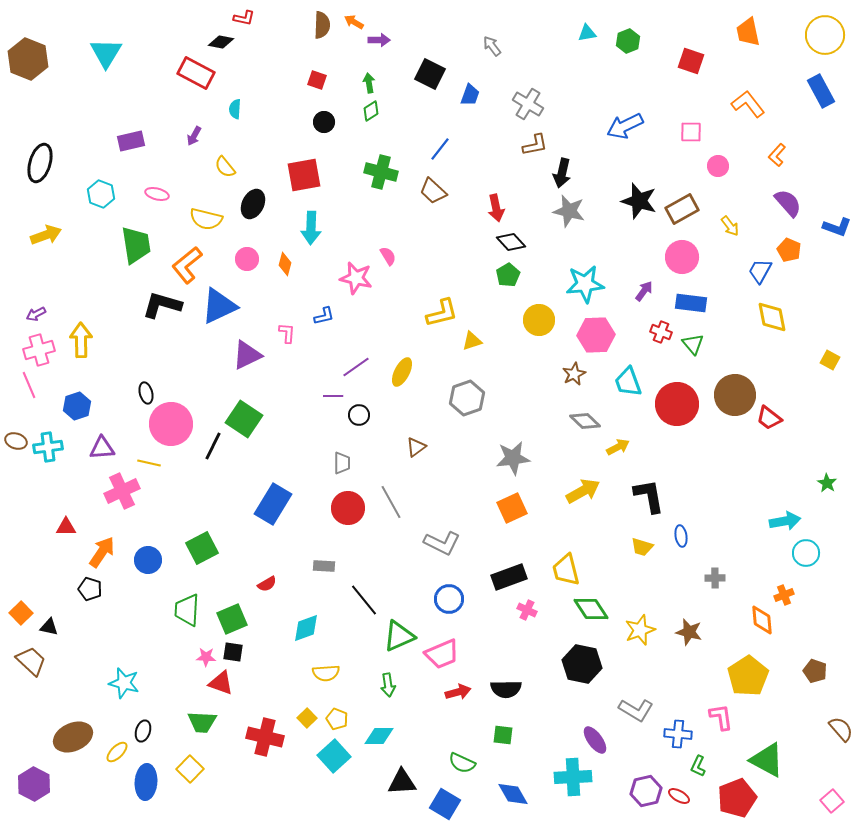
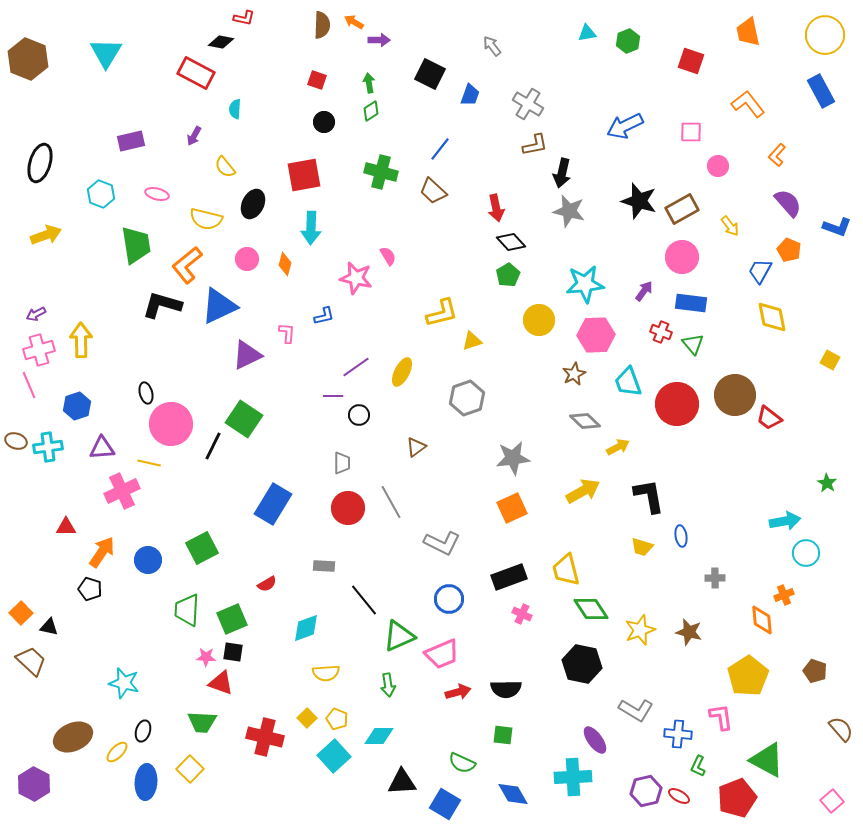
pink cross at (527, 610): moved 5 px left, 4 px down
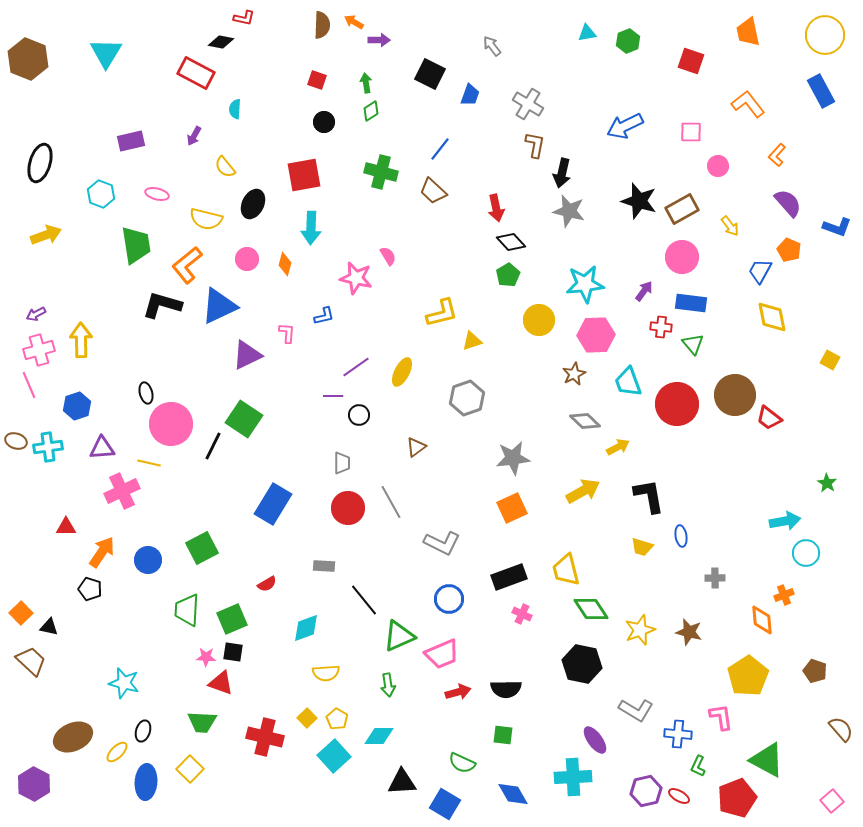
green arrow at (369, 83): moved 3 px left
brown L-shape at (535, 145): rotated 68 degrees counterclockwise
red cross at (661, 332): moved 5 px up; rotated 15 degrees counterclockwise
yellow pentagon at (337, 719): rotated 10 degrees clockwise
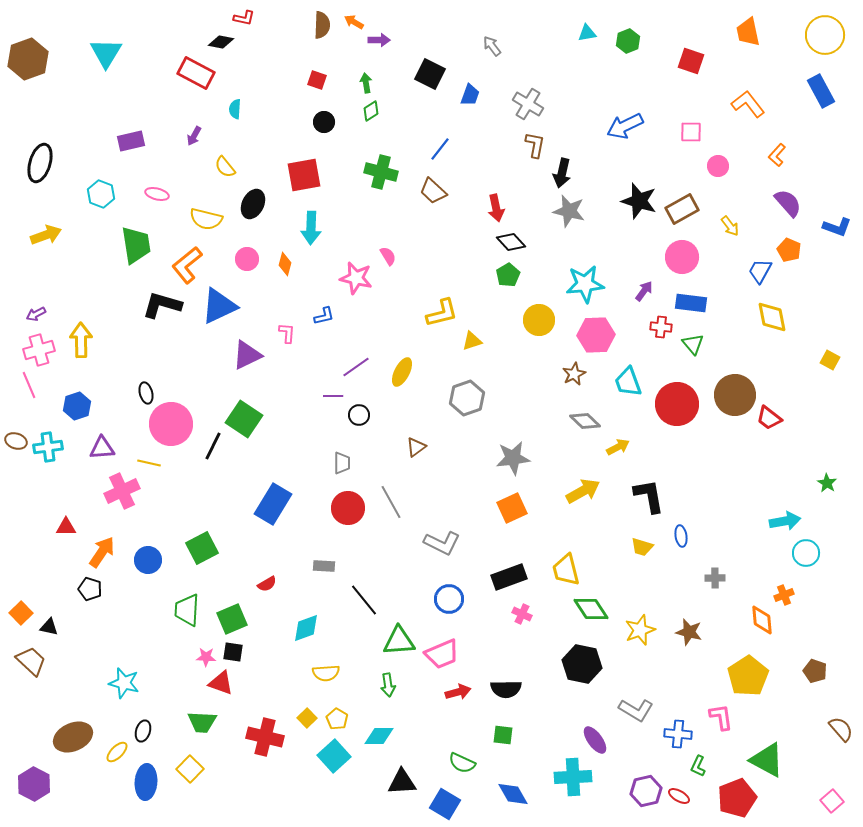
brown hexagon at (28, 59): rotated 18 degrees clockwise
green triangle at (399, 636): moved 5 px down; rotated 20 degrees clockwise
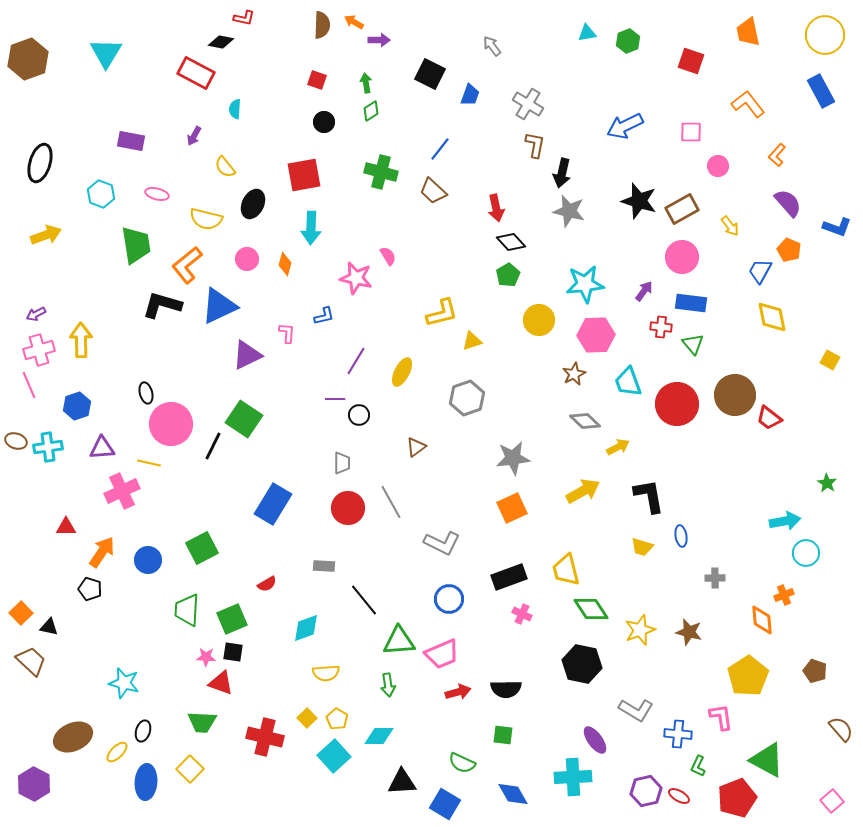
purple rectangle at (131, 141): rotated 24 degrees clockwise
purple line at (356, 367): moved 6 px up; rotated 24 degrees counterclockwise
purple line at (333, 396): moved 2 px right, 3 px down
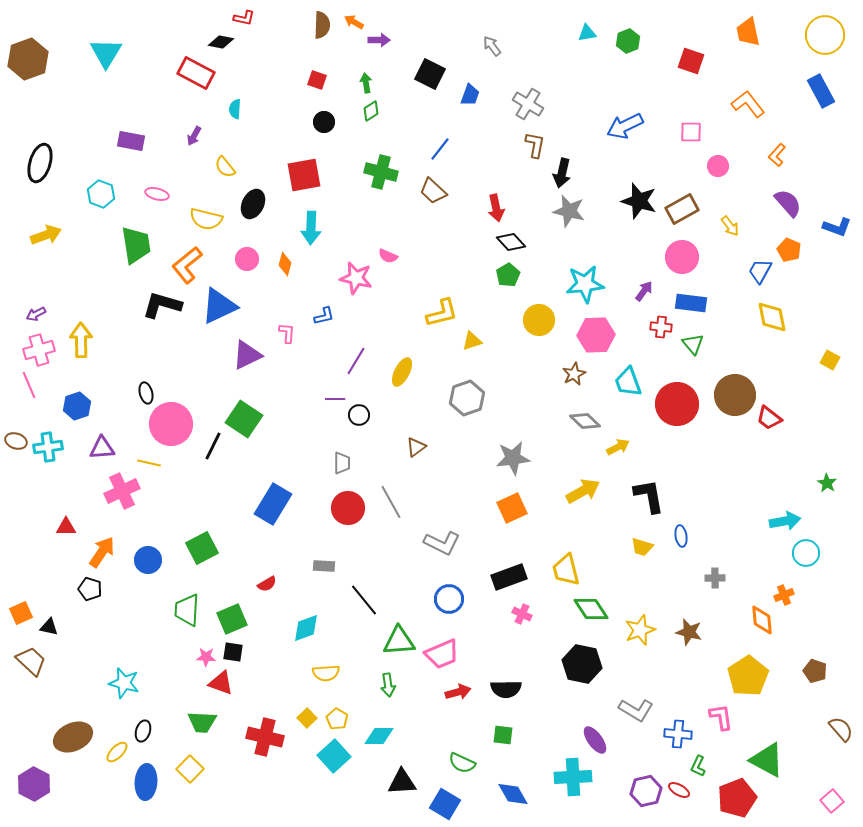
pink semicircle at (388, 256): rotated 144 degrees clockwise
orange square at (21, 613): rotated 20 degrees clockwise
red ellipse at (679, 796): moved 6 px up
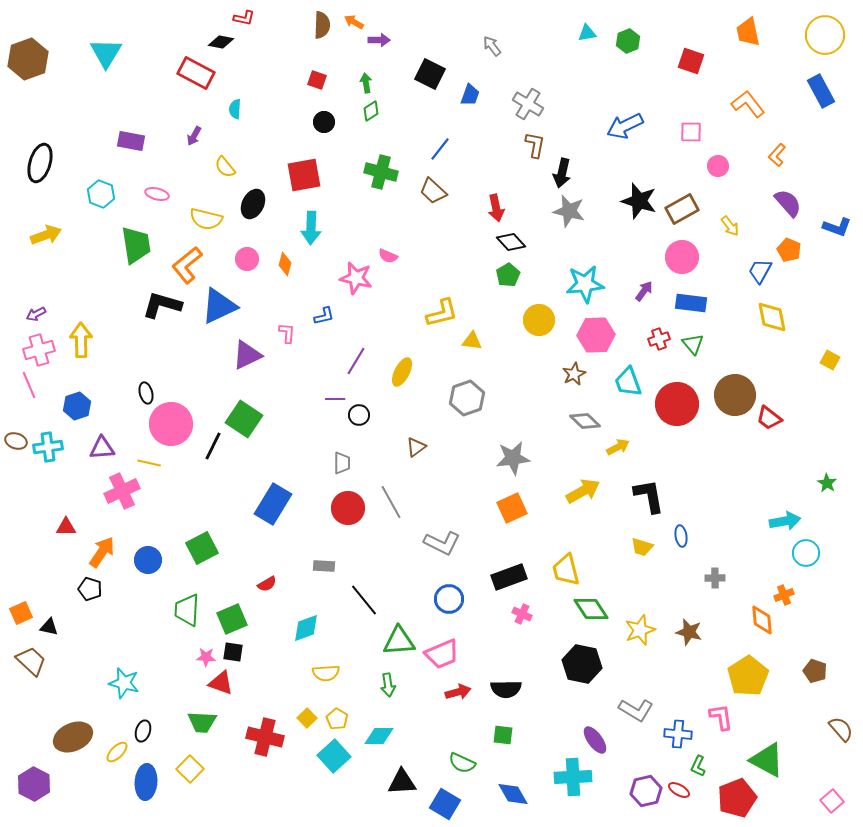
red cross at (661, 327): moved 2 px left, 12 px down; rotated 25 degrees counterclockwise
yellow triangle at (472, 341): rotated 25 degrees clockwise
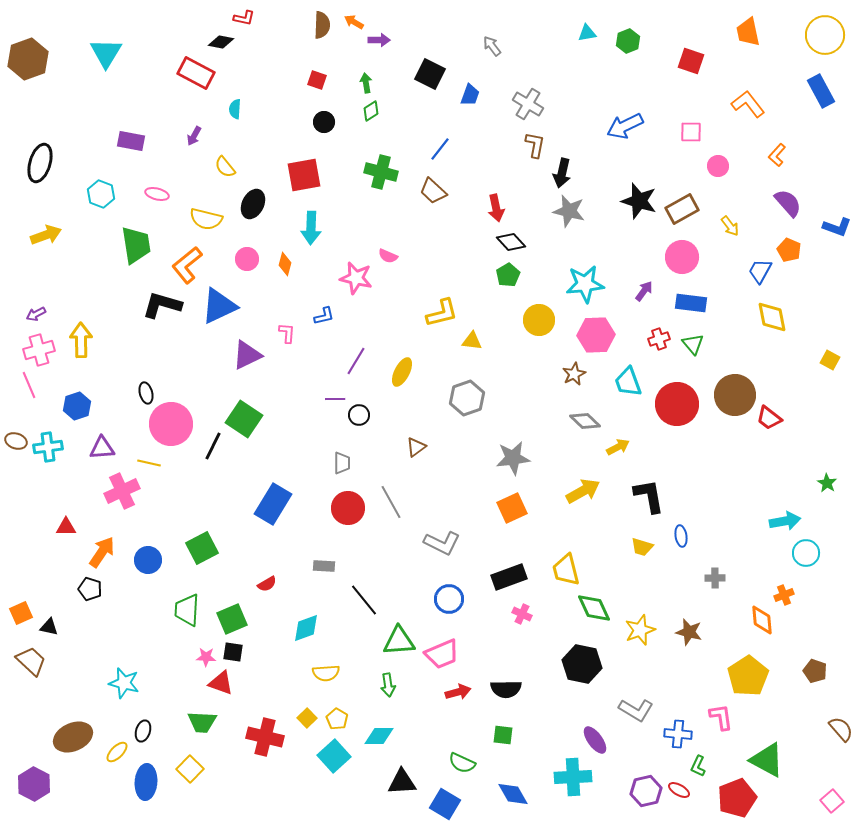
green diamond at (591, 609): moved 3 px right, 1 px up; rotated 9 degrees clockwise
